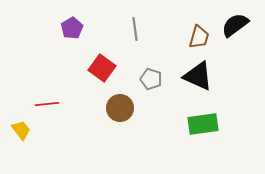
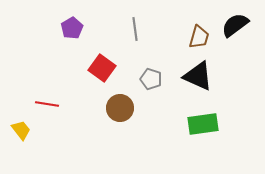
red line: rotated 15 degrees clockwise
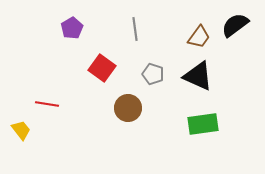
brown trapezoid: rotated 20 degrees clockwise
gray pentagon: moved 2 px right, 5 px up
brown circle: moved 8 px right
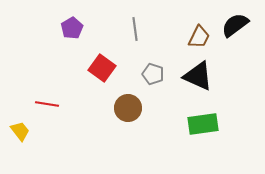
brown trapezoid: rotated 10 degrees counterclockwise
yellow trapezoid: moved 1 px left, 1 px down
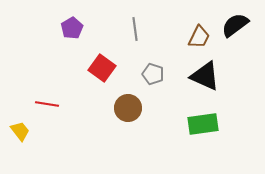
black triangle: moved 7 px right
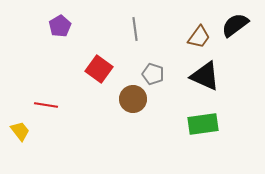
purple pentagon: moved 12 px left, 2 px up
brown trapezoid: rotated 10 degrees clockwise
red square: moved 3 px left, 1 px down
red line: moved 1 px left, 1 px down
brown circle: moved 5 px right, 9 px up
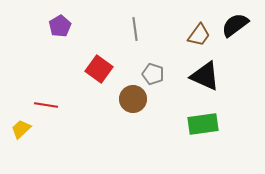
brown trapezoid: moved 2 px up
yellow trapezoid: moved 1 px right, 2 px up; rotated 95 degrees counterclockwise
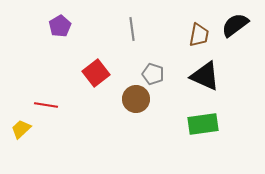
gray line: moved 3 px left
brown trapezoid: rotated 25 degrees counterclockwise
red square: moved 3 px left, 4 px down; rotated 16 degrees clockwise
brown circle: moved 3 px right
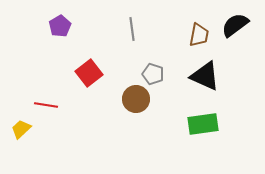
red square: moved 7 px left
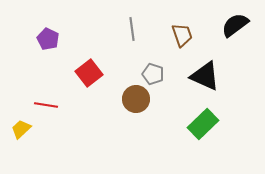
purple pentagon: moved 12 px left, 13 px down; rotated 15 degrees counterclockwise
brown trapezoid: moved 17 px left; rotated 30 degrees counterclockwise
green rectangle: rotated 36 degrees counterclockwise
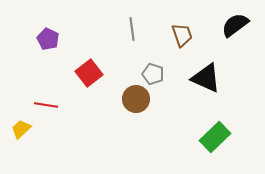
black triangle: moved 1 px right, 2 px down
green rectangle: moved 12 px right, 13 px down
